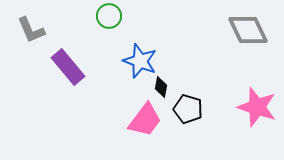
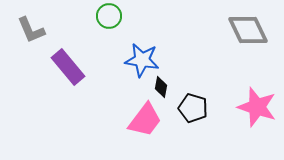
blue star: moved 2 px right, 1 px up; rotated 12 degrees counterclockwise
black pentagon: moved 5 px right, 1 px up
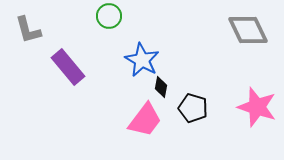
gray L-shape: moved 3 px left; rotated 8 degrees clockwise
blue star: rotated 20 degrees clockwise
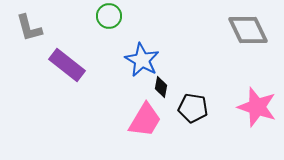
gray L-shape: moved 1 px right, 2 px up
purple rectangle: moved 1 px left, 2 px up; rotated 12 degrees counterclockwise
black pentagon: rotated 8 degrees counterclockwise
pink trapezoid: rotated 6 degrees counterclockwise
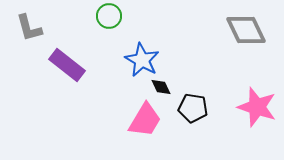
gray diamond: moved 2 px left
black diamond: rotated 35 degrees counterclockwise
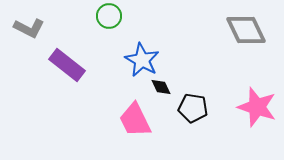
gray L-shape: rotated 48 degrees counterclockwise
pink trapezoid: moved 10 px left; rotated 123 degrees clockwise
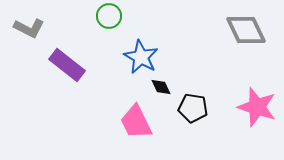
blue star: moved 1 px left, 3 px up
pink trapezoid: moved 1 px right, 2 px down
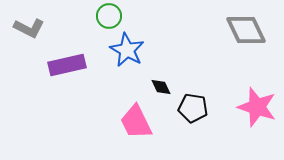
blue star: moved 14 px left, 7 px up
purple rectangle: rotated 51 degrees counterclockwise
